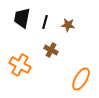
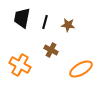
orange ellipse: moved 10 px up; rotated 30 degrees clockwise
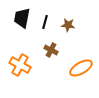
orange ellipse: moved 1 px up
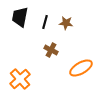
black trapezoid: moved 2 px left, 1 px up
brown star: moved 2 px left, 2 px up
orange cross: moved 14 px down; rotated 20 degrees clockwise
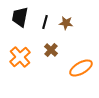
brown cross: rotated 16 degrees clockwise
orange cross: moved 22 px up
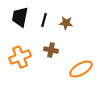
black line: moved 1 px left, 2 px up
brown cross: rotated 32 degrees counterclockwise
orange cross: rotated 20 degrees clockwise
orange ellipse: moved 1 px down
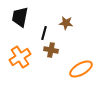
black line: moved 13 px down
orange cross: rotated 10 degrees counterclockwise
